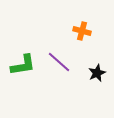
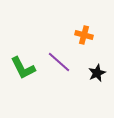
orange cross: moved 2 px right, 4 px down
green L-shape: moved 3 px down; rotated 72 degrees clockwise
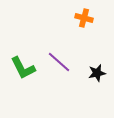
orange cross: moved 17 px up
black star: rotated 12 degrees clockwise
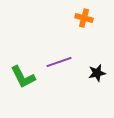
purple line: rotated 60 degrees counterclockwise
green L-shape: moved 9 px down
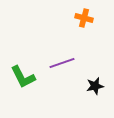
purple line: moved 3 px right, 1 px down
black star: moved 2 px left, 13 px down
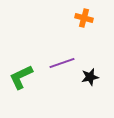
green L-shape: moved 2 px left; rotated 92 degrees clockwise
black star: moved 5 px left, 9 px up
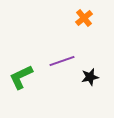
orange cross: rotated 36 degrees clockwise
purple line: moved 2 px up
